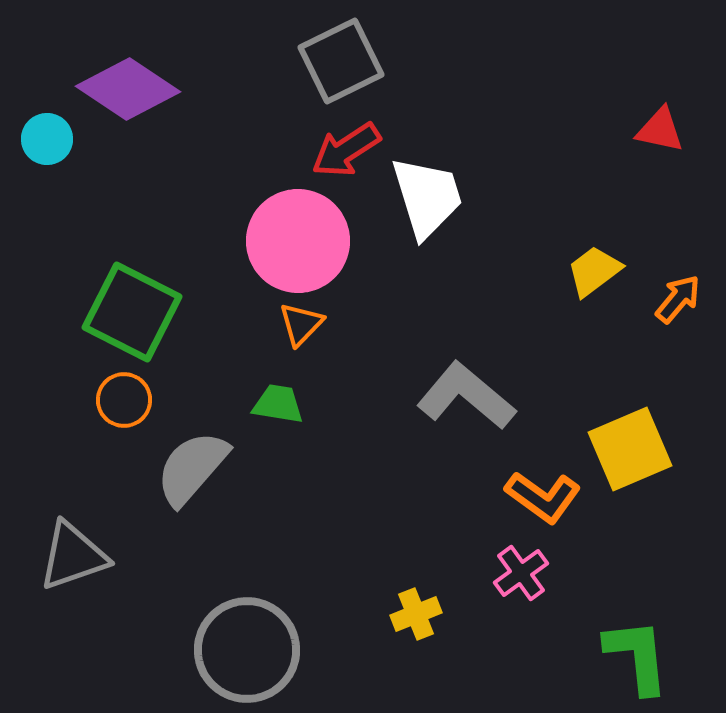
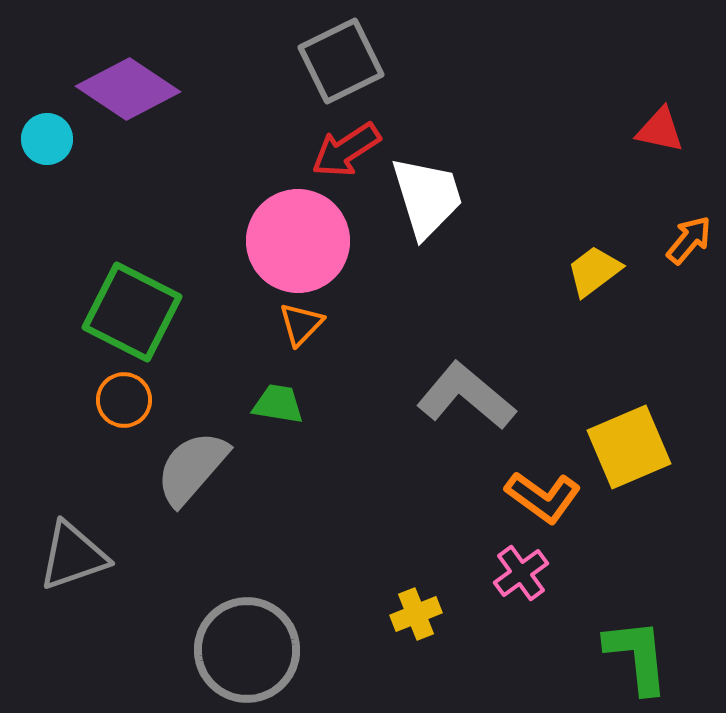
orange arrow: moved 11 px right, 59 px up
yellow square: moved 1 px left, 2 px up
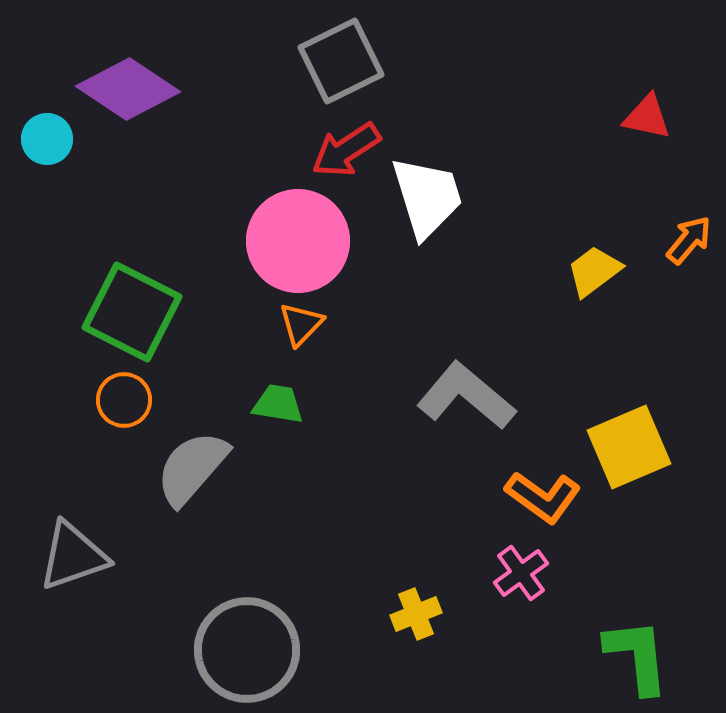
red triangle: moved 13 px left, 13 px up
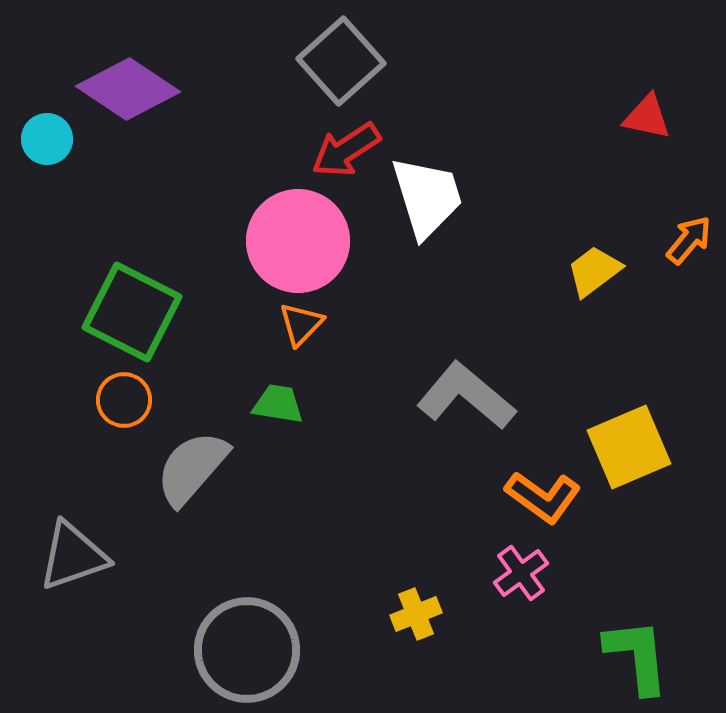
gray square: rotated 16 degrees counterclockwise
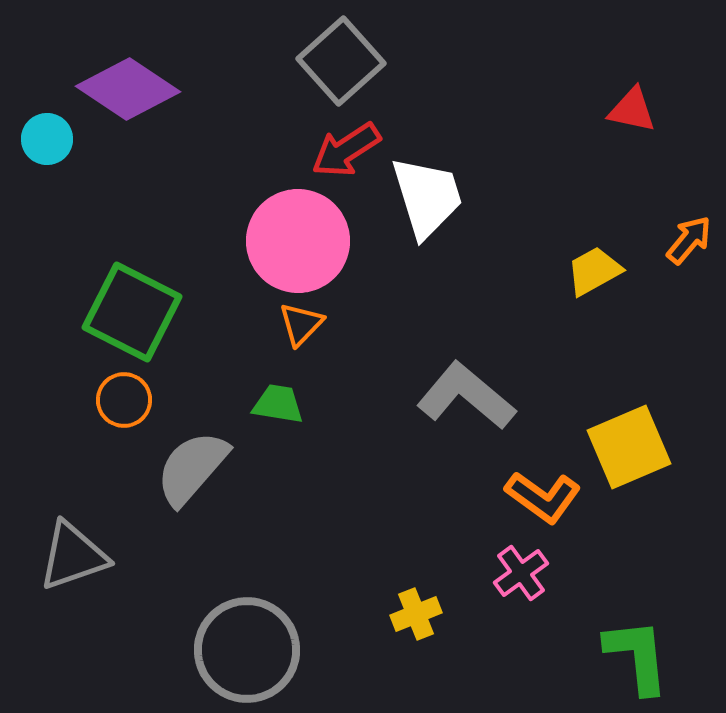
red triangle: moved 15 px left, 7 px up
yellow trapezoid: rotated 8 degrees clockwise
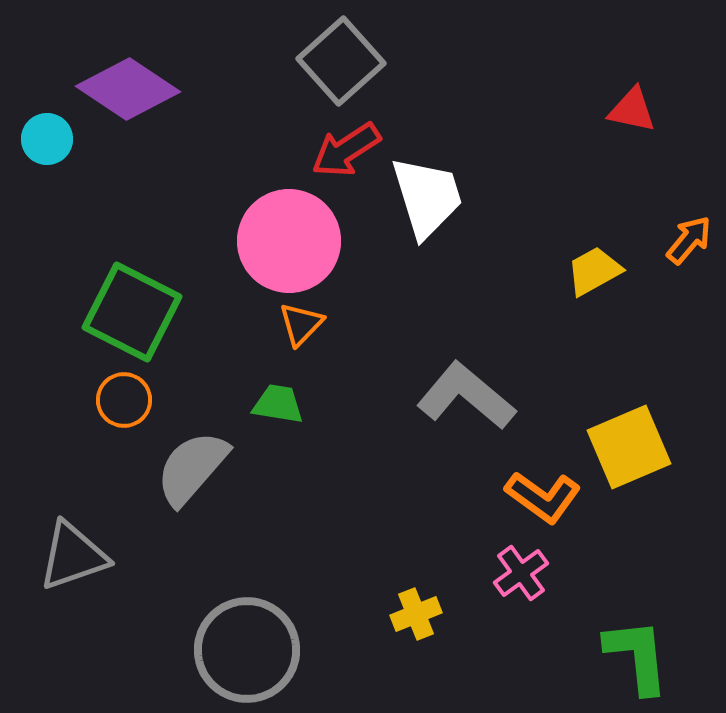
pink circle: moved 9 px left
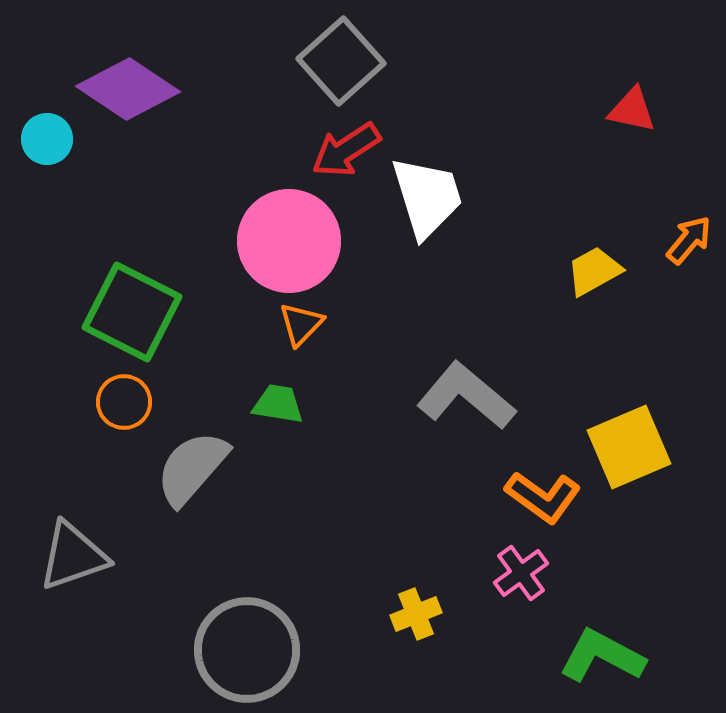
orange circle: moved 2 px down
green L-shape: moved 35 px left; rotated 56 degrees counterclockwise
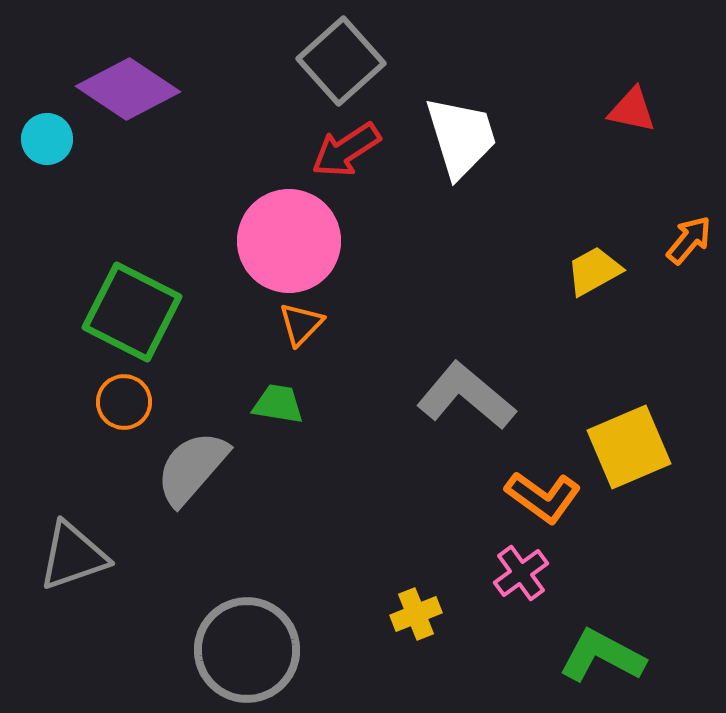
white trapezoid: moved 34 px right, 60 px up
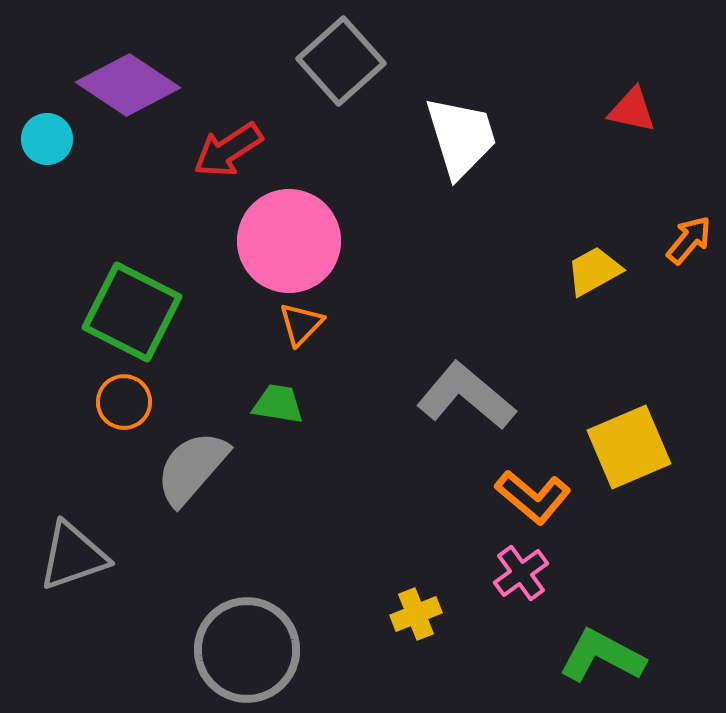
purple diamond: moved 4 px up
red arrow: moved 118 px left
orange L-shape: moved 10 px left; rotated 4 degrees clockwise
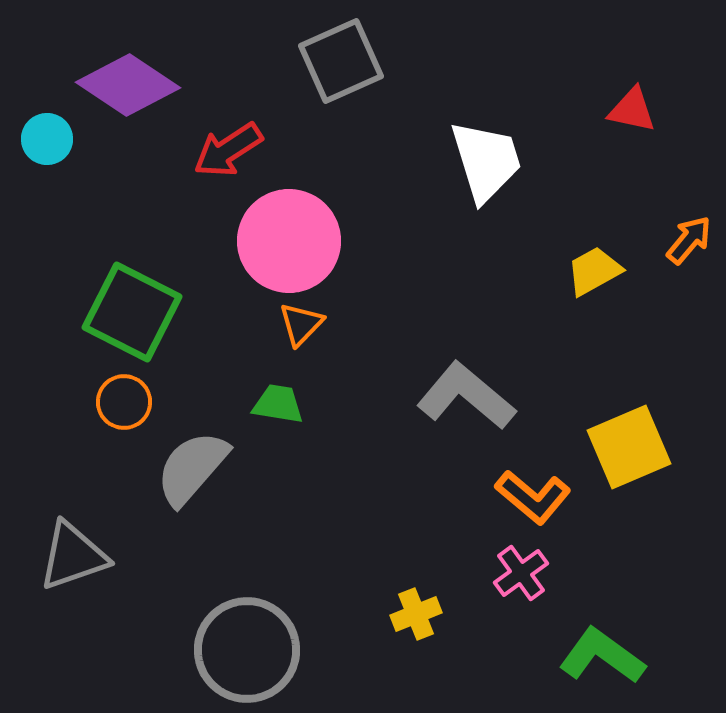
gray square: rotated 18 degrees clockwise
white trapezoid: moved 25 px right, 24 px down
green L-shape: rotated 8 degrees clockwise
